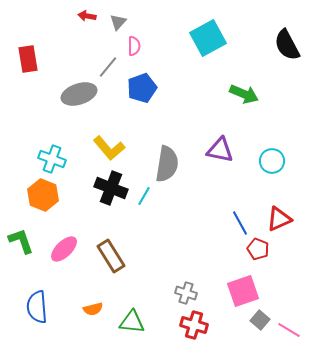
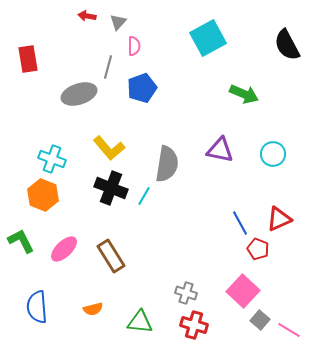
gray line: rotated 25 degrees counterclockwise
cyan circle: moved 1 px right, 7 px up
green L-shape: rotated 8 degrees counterclockwise
pink square: rotated 28 degrees counterclockwise
green triangle: moved 8 px right
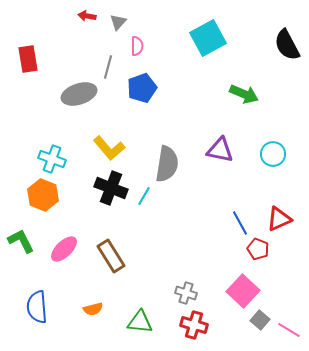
pink semicircle: moved 3 px right
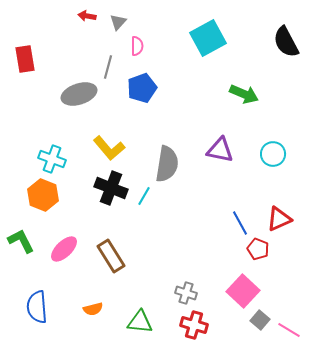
black semicircle: moved 1 px left, 3 px up
red rectangle: moved 3 px left
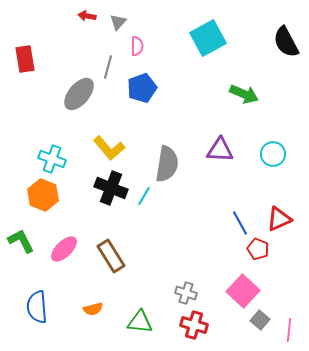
gray ellipse: rotated 32 degrees counterclockwise
purple triangle: rotated 8 degrees counterclockwise
pink line: rotated 65 degrees clockwise
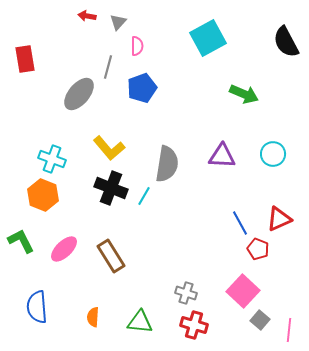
purple triangle: moved 2 px right, 6 px down
orange semicircle: moved 8 px down; rotated 108 degrees clockwise
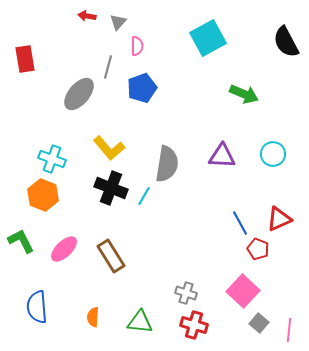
gray square: moved 1 px left, 3 px down
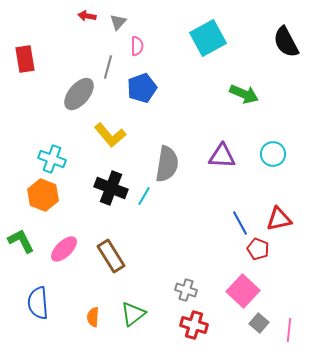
yellow L-shape: moved 1 px right, 13 px up
red triangle: rotated 12 degrees clockwise
gray cross: moved 3 px up
blue semicircle: moved 1 px right, 4 px up
green triangle: moved 7 px left, 8 px up; rotated 44 degrees counterclockwise
